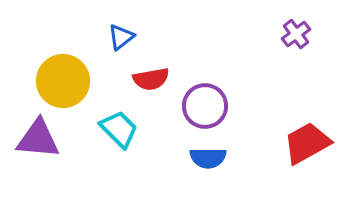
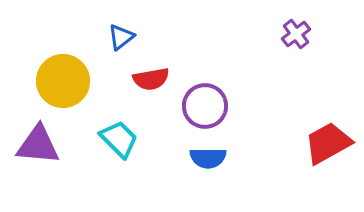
cyan trapezoid: moved 10 px down
purple triangle: moved 6 px down
red trapezoid: moved 21 px right
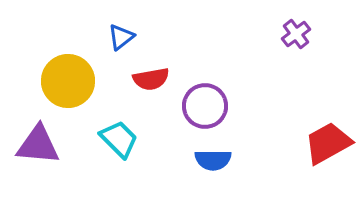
yellow circle: moved 5 px right
blue semicircle: moved 5 px right, 2 px down
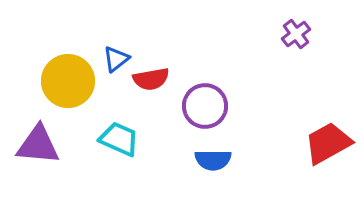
blue triangle: moved 5 px left, 22 px down
cyan trapezoid: rotated 21 degrees counterclockwise
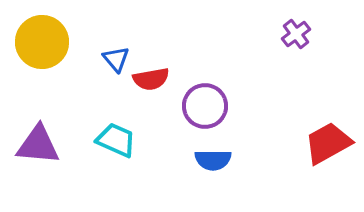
blue triangle: rotated 32 degrees counterclockwise
yellow circle: moved 26 px left, 39 px up
cyan trapezoid: moved 3 px left, 1 px down
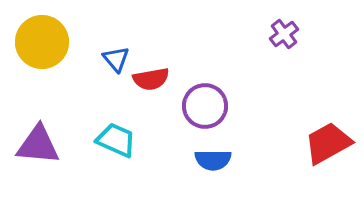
purple cross: moved 12 px left
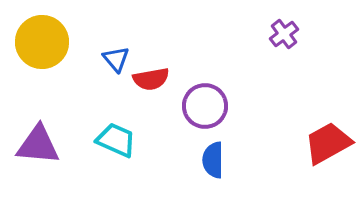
blue semicircle: rotated 90 degrees clockwise
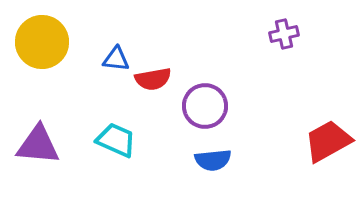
purple cross: rotated 24 degrees clockwise
blue triangle: rotated 44 degrees counterclockwise
red semicircle: moved 2 px right
red trapezoid: moved 2 px up
blue semicircle: rotated 96 degrees counterclockwise
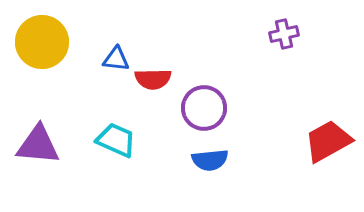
red semicircle: rotated 9 degrees clockwise
purple circle: moved 1 px left, 2 px down
blue semicircle: moved 3 px left
